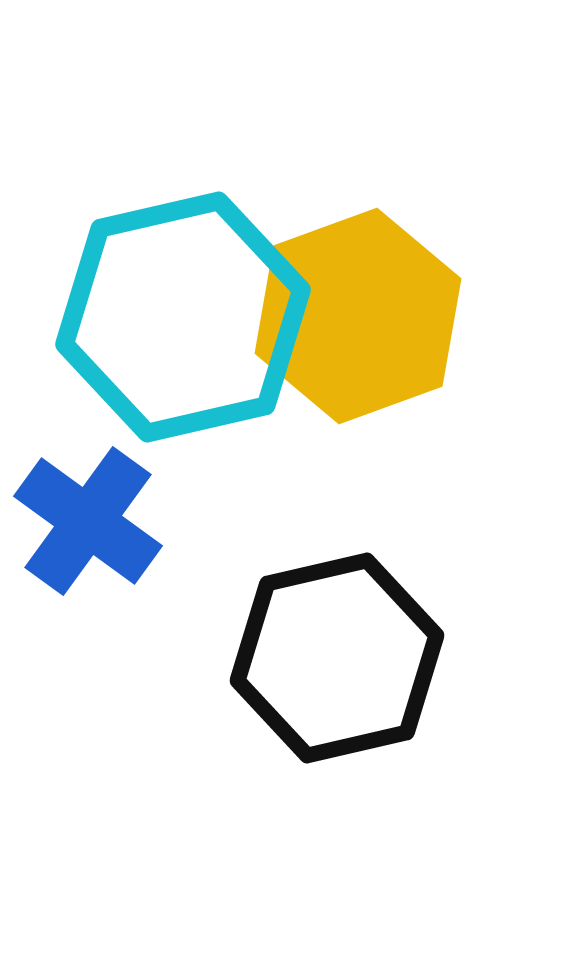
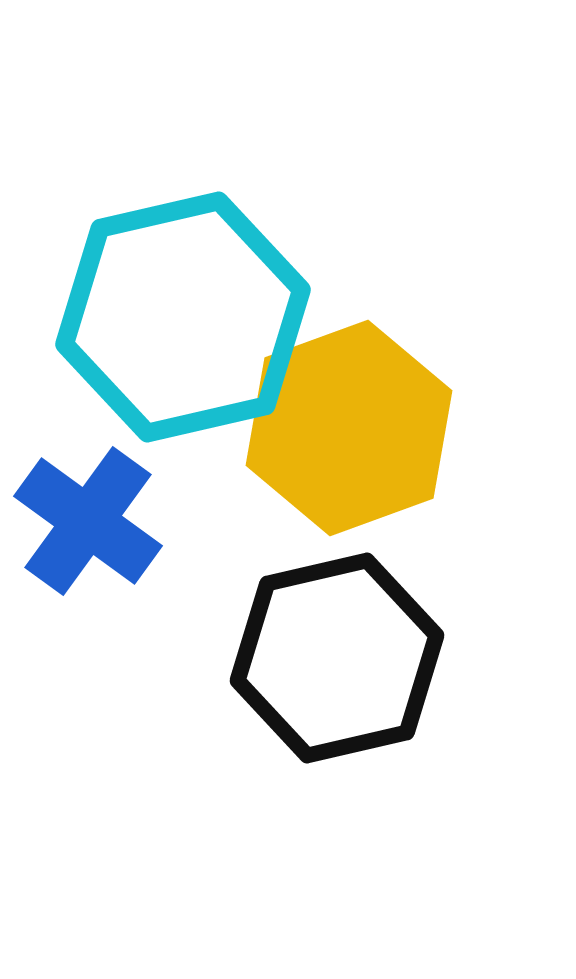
yellow hexagon: moved 9 px left, 112 px down
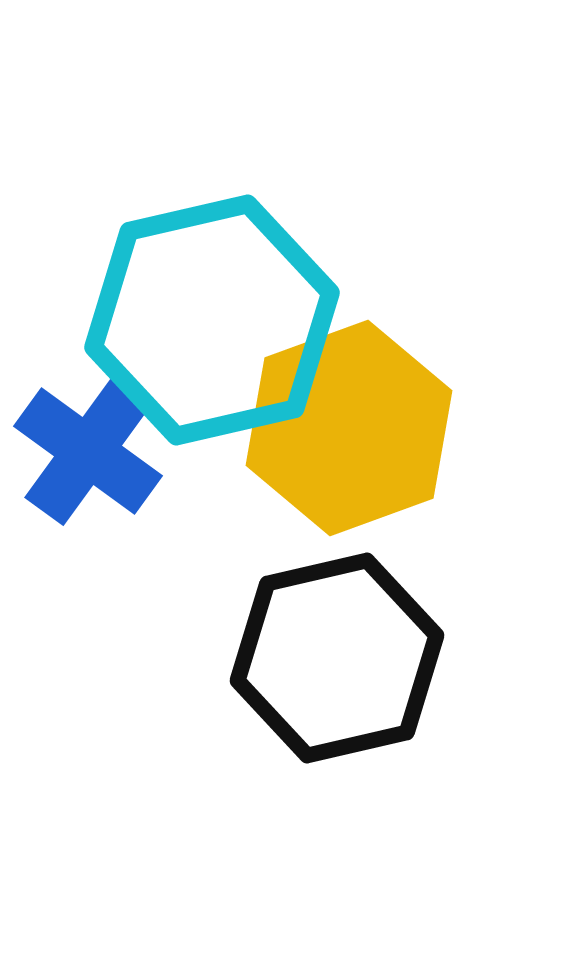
cyan hexagon: moved 29 px right, 3 px down
blue cross: moved 70 px up
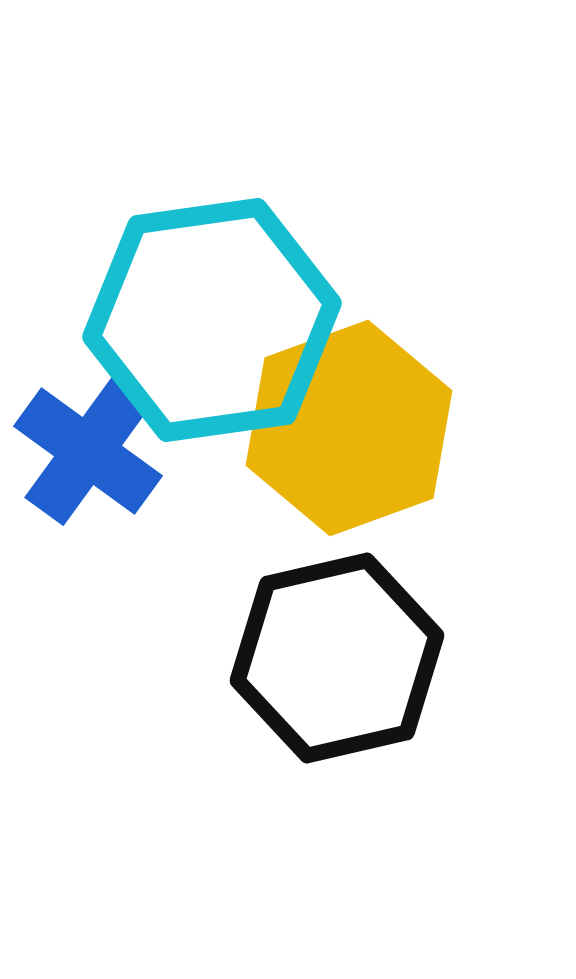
cyan hexagon: rotated 5 degrees clockwise
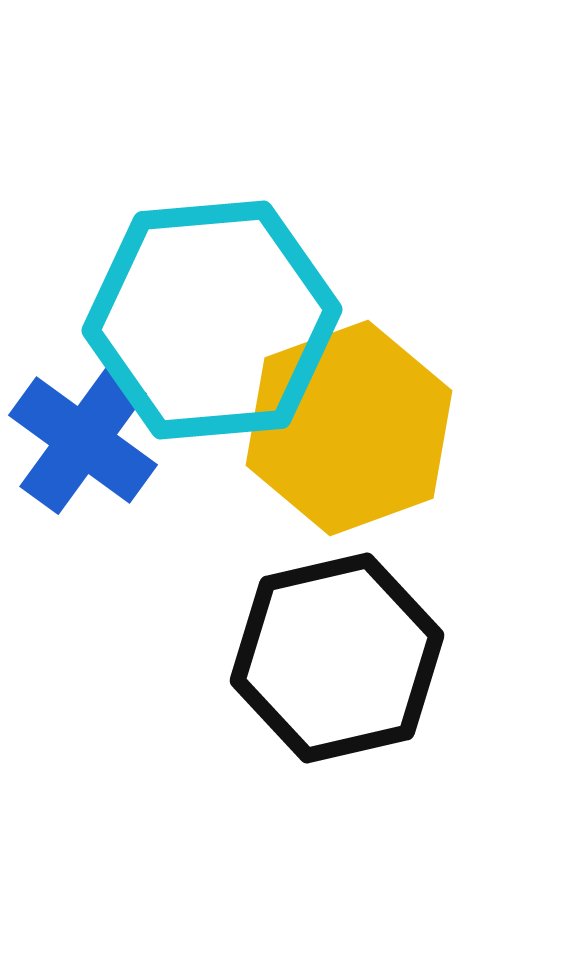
cyan hexagon: rotated 3 degrees clockwise
blue cross: moved 5 px left, 11 px up
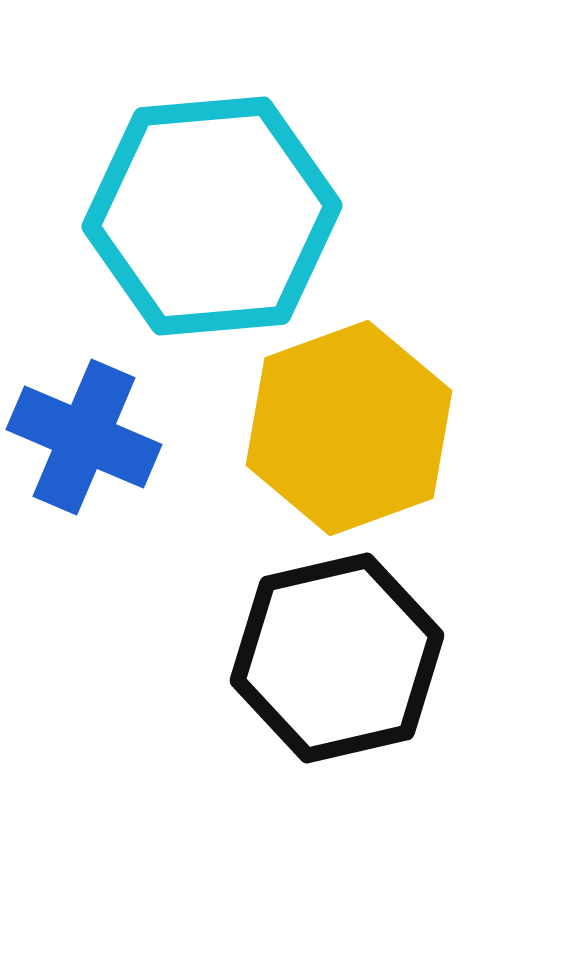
cyan hexagon: moved 104 px up
blue cross: moved 1 px right, 3 px up; rotated 13 degrees counterclockwise
